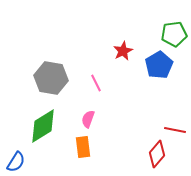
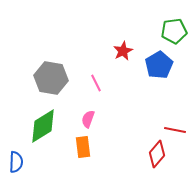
green pentagon: moved 3 px up
blue semicircle: rotated 30 degrees counterclockwise
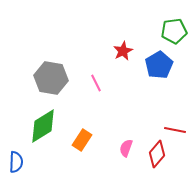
pink semicircle: moved 38 px right, 29 px down
orange rectangle: moved 1 px left, 7 px up; rotated 40 degrees clockwise
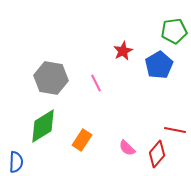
pink semicircle: moved 1 px right; rotated 66 degrees counterclockwise
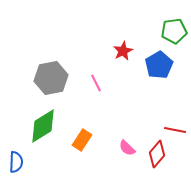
gray hexagon: rotated 20 degrees counterclockwise
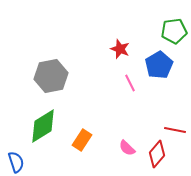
red star: moved 3 px left, 2 px up; rotated 24 degrees counterclockwise
gray hexagon: moved 2 px up
pink line: moved 34 px right
blue semicircle: rotated 20 degrees counterclockwise
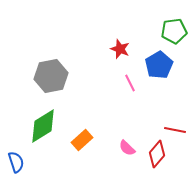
orange rectangle: rotated 15 degrees clockwise
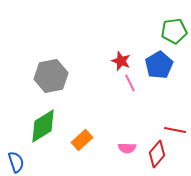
red star: moved 1 px right, 12 px down
pink semicircle: rotated 42 degrees counterclockwise
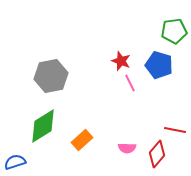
blue pentagon: rotated 24 degrees counterclockwise
blue semicircle: moved 1 px left; rotated 90 degrees counterclockwise
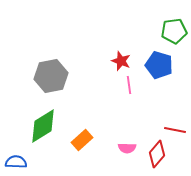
pink line: moved 1 px left, 2 px down; rotated 18 degrees clockwise
blue semicircle: moved 1 px right; rotated 20 degrees clockwise
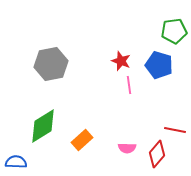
gray hexagon: moved 12 px up
